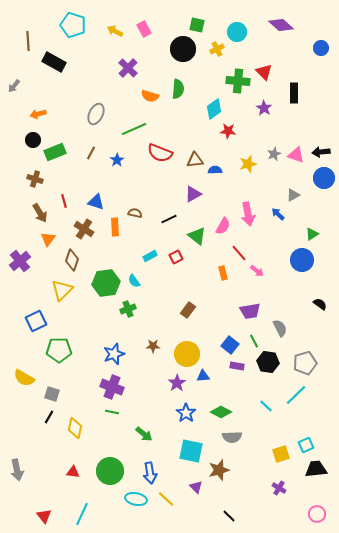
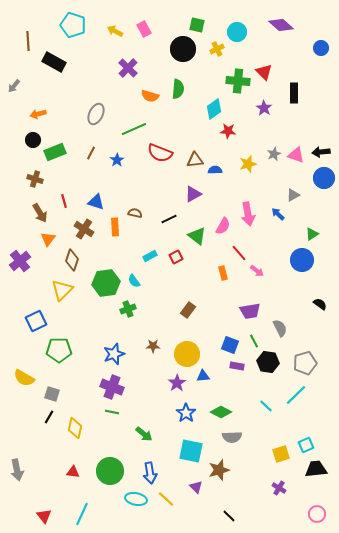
blue square at (230, 345): rotated 18 degrees counterclockwise
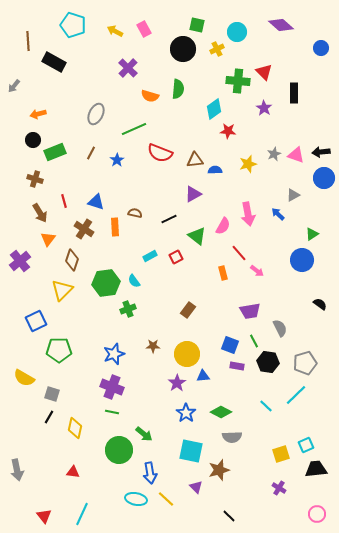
green circle at (110, 471): moved 9 px right, 21 px up
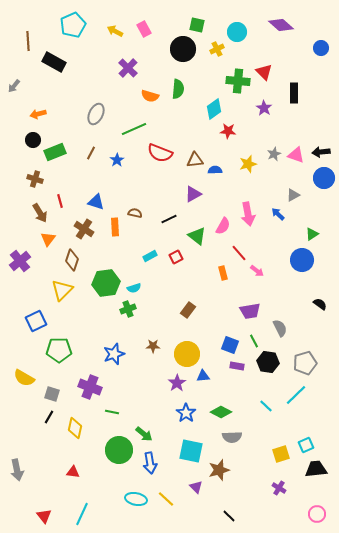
cyan pentagon at (73, 25): rotated 30 degrees clockwise
red line at (64, 201): moved 4 px left
cyan semicircle at (134, 281): moved 7 px down; rotated 72 degrees counterclockwise
purple cross at (112, 387): moved 22 px left
blue arrow at (150, 473): moved 10 px up
